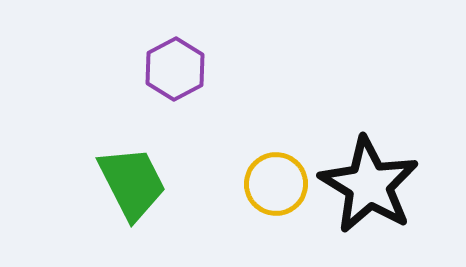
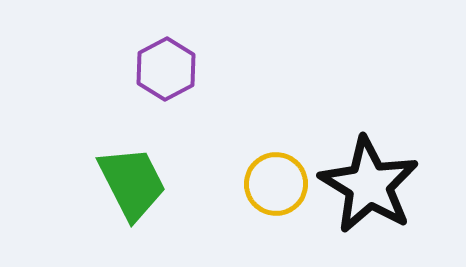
purple hexagon: moved 9 px left
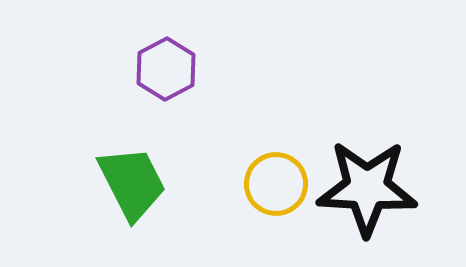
black star: moved 2 px left, 3 px down; rotated 28 degrees counterclockwise
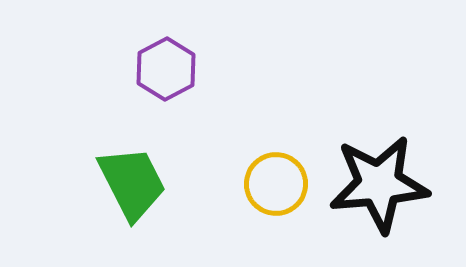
black star: moved 12 px right, 4 px up; rotated 8 degrees counterclockwise
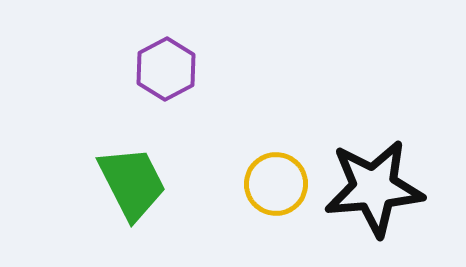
black star: moved 5 px left, 4 px down
